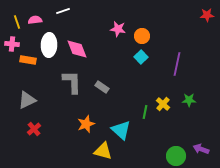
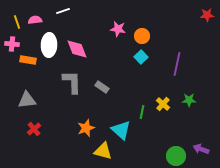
gray triangle: rotated 18 degrees clockwise
green line: moved 3 px left
orange star: moved 4 px down
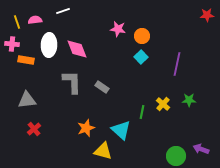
orange rectangle: moved 2 px left
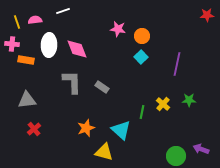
yellow triangle: moved 1 px right, 1 px down
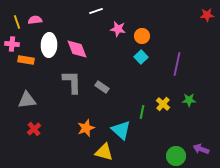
white line: moved 33 px right
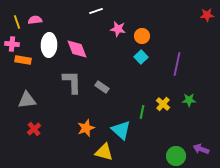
orange rectangle: moved 3 px left
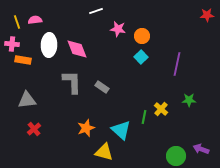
yellow cross: moved 2 px left, 5 px down
green line: moved 2 px right, 5 px down
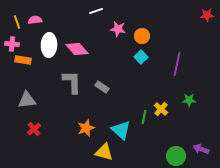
pink diamond: rotated 20 degrees counterclockwise
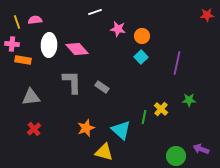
white line: moved 1 px left, 1 px down
purple line: moved 1 px up
gray triangle: moved 4 px right, 3 px up
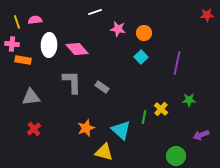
orange circle: moved 2 px right, 3 px up
purple arrow: moved 14 px up; rotated 42 degrees counterclockwise
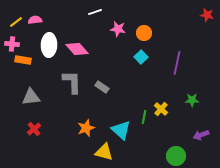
red star: rotated 16 degrees clockwise
yellow line: moved 1 px left; rotated 72 degrees clockwise
green star: moved 3 px right
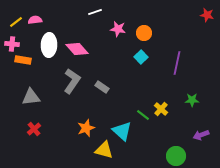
gray L-shape: moved 1 px up; rotated 35 degrees clockwise
green line: moved 1 px left, 2 px up; rotated 64 degrees counterclockwise
cyan triangle: moved 1 px right, 1 px down
yellow triangle: moved 2 px up
